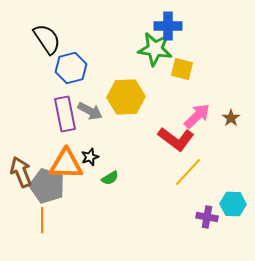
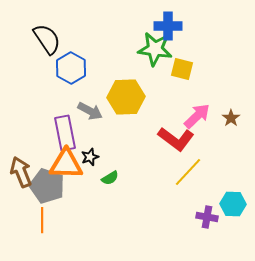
blue hexagon: rotated 16 degrees counterclockwise
purple rectangle: moved 19 px down
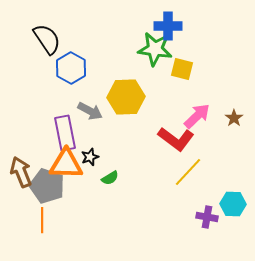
brown star: moved 3 px right
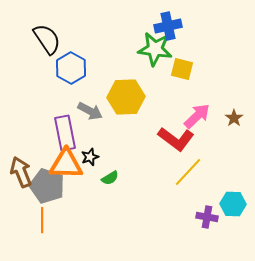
blue cross: rotated 12 degrees counterclockwise
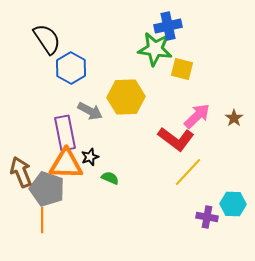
green semicircle: rotated 126 degrees counterclockwise
gray pentagon: moved 3 px down
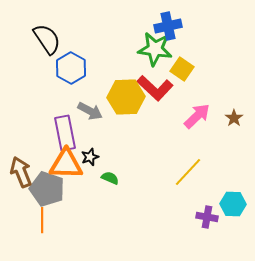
yellow square: rotated 20 degrees clockwise
red L-shape: moved 21 px left, 51 px up; rotated 6 degrees clockwise
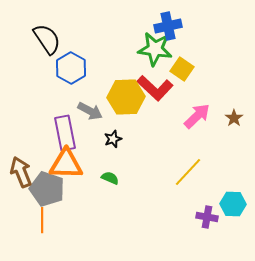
black star: moved 23 px right, 18 px up
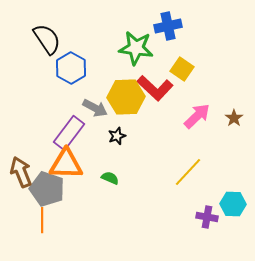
green star: moved 19 px left, 1 px up
gray arrow: moved 5 px right, 3 px up
purple rectangle: moved 4 px right; rotated 48 degrees clockwise
black star: moved 4 px right, 3 px up
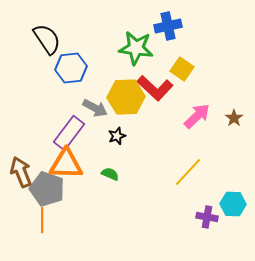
blue hexagon: rotated 24 degrees clockwise
green semicircle: moved 4 px up
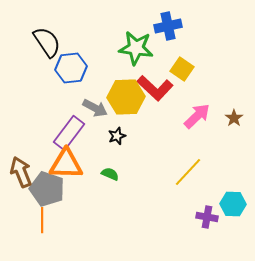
black semicircle: moved 3 px down
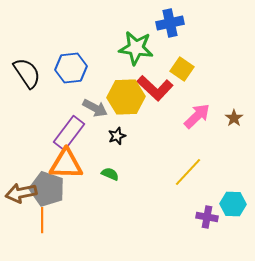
blue cross: moved 2 px right, 3 px up
black semicircle: moved 20 px left, 31 px down
brown arrow: moved 21 px down; rotated 80 degrees counterclockwise
